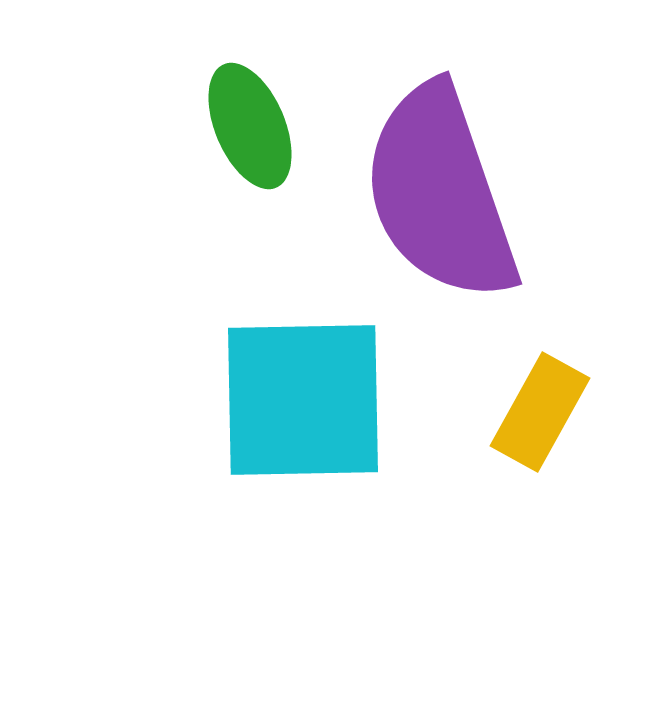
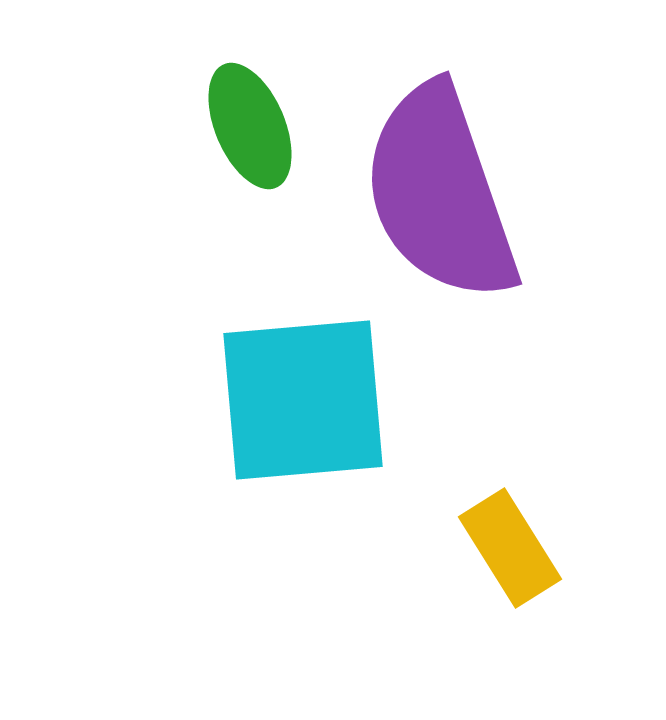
cyan square: rotated 4 degrees counterclockwise
yellow rectangle: moved 30 px left, 136 px down; rotated 61 degrees counterclockwise
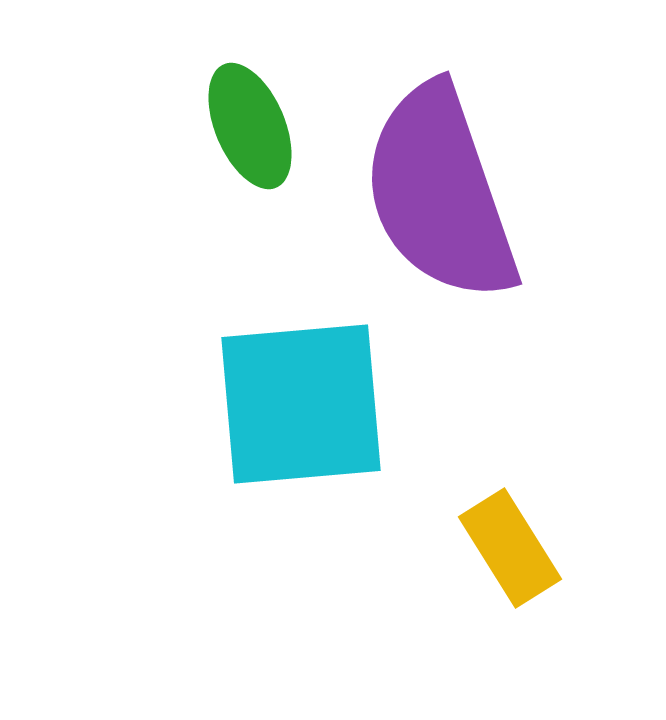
cyan square: moved 2 px left, 4 px down
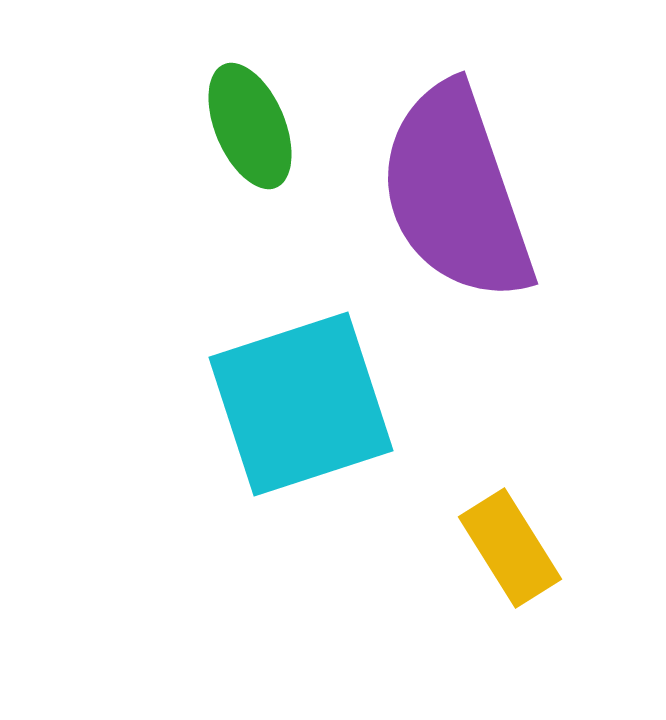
purple semicircle: moved 16 px right
cyan square: rotated 13 degrees counterclockwise
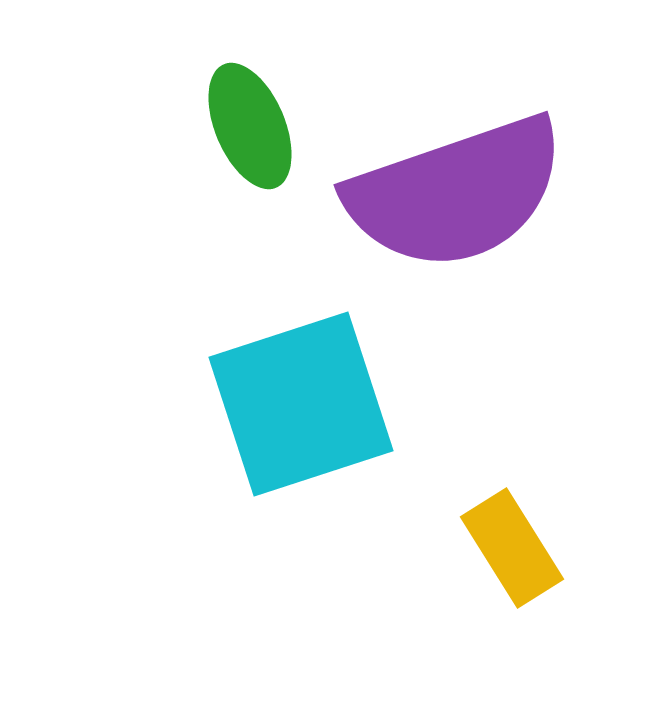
purple semicircle: rotated 90 degrees counterclockwise
yellow rectangle: moved 2 px right
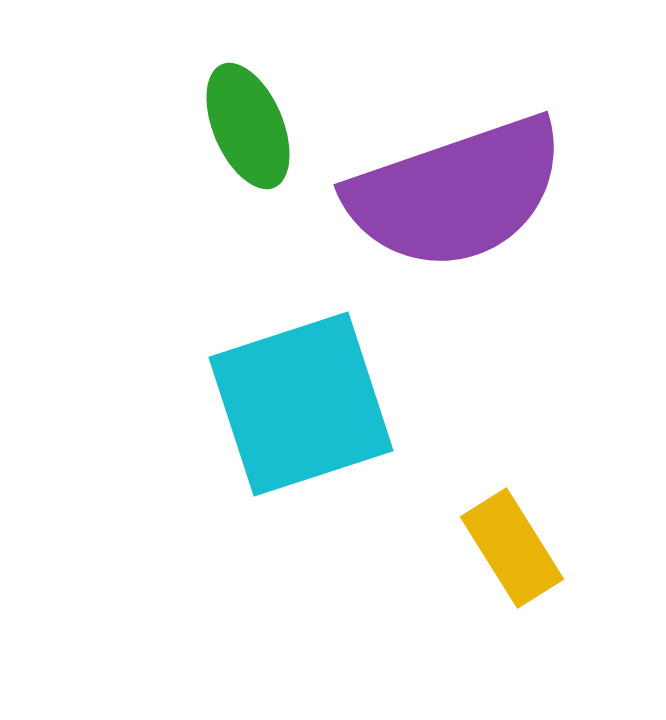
green ellipse: moved 2 px left
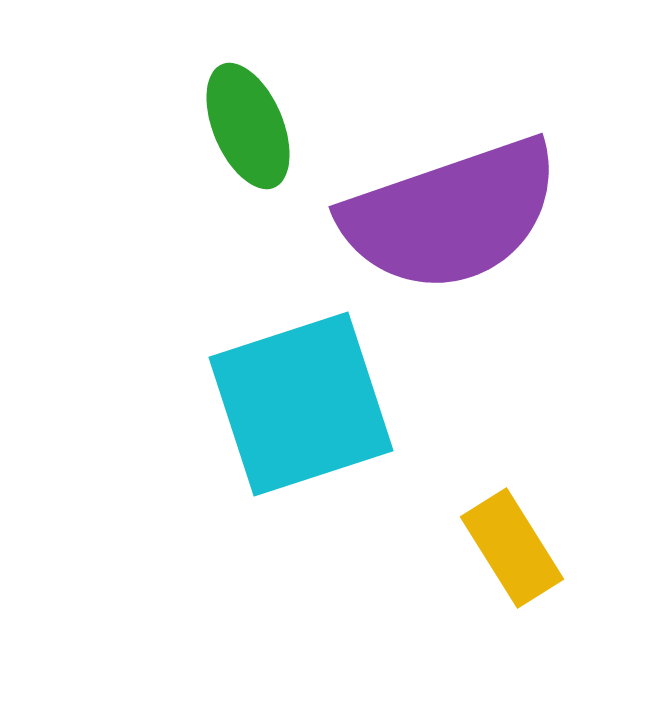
purple semicircle: moved 5 px left, 22 px down
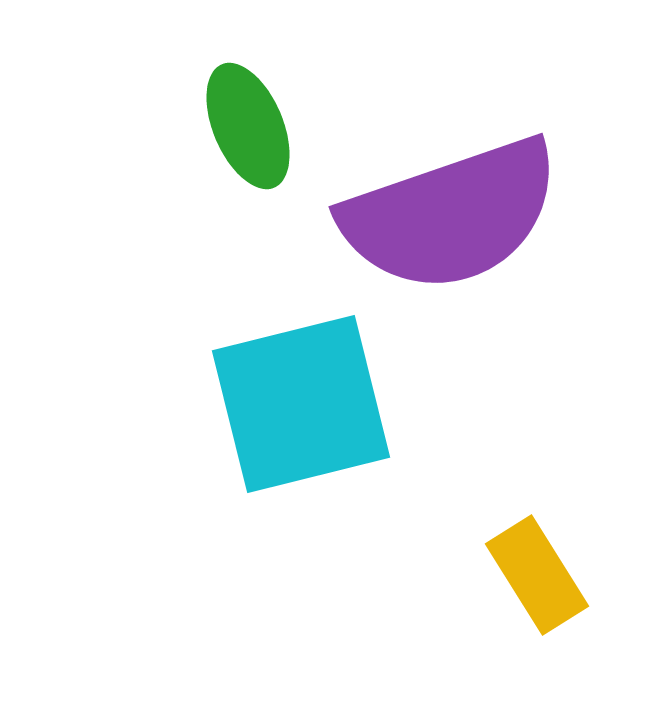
cyan square: rotated 4 degrees clockwise
yellow rectangle: moved 25 px right, 27 px down
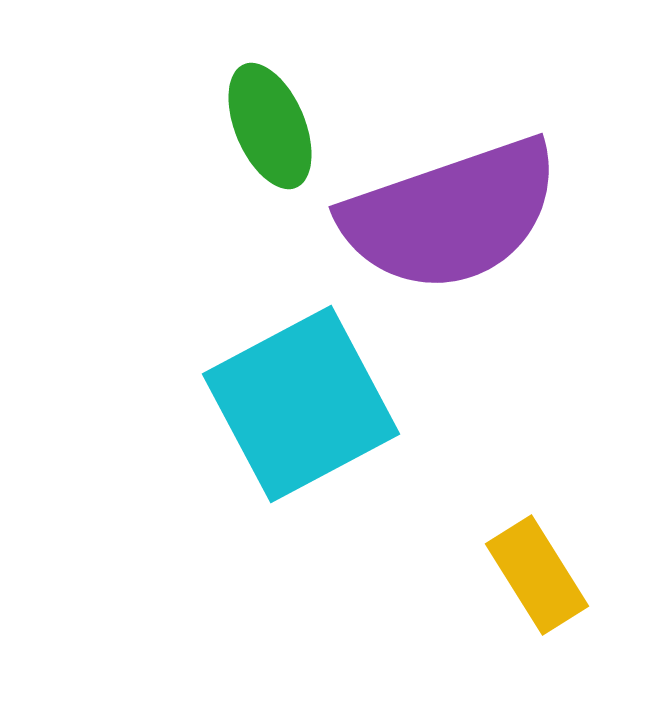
green ellipse: moved 22 px right
cyan square: rotated 14 degrees counterclockwise
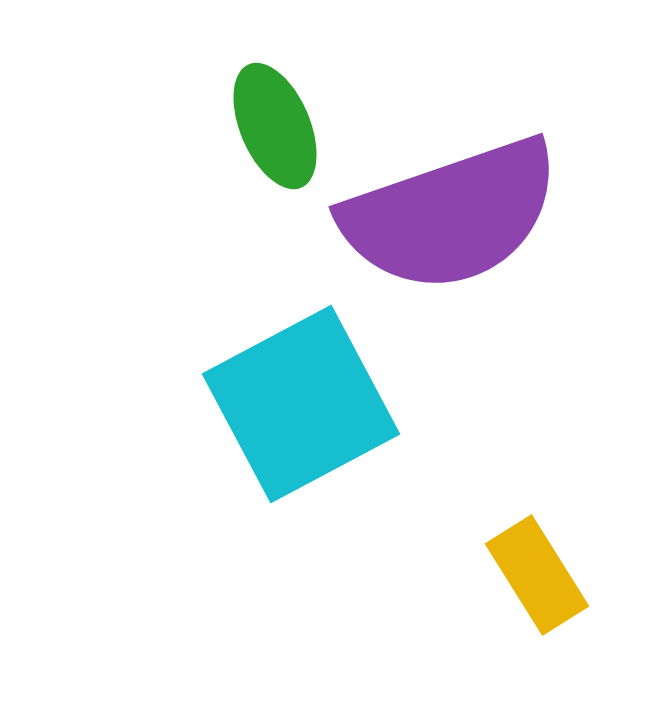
green ellipse: moved 5 px right
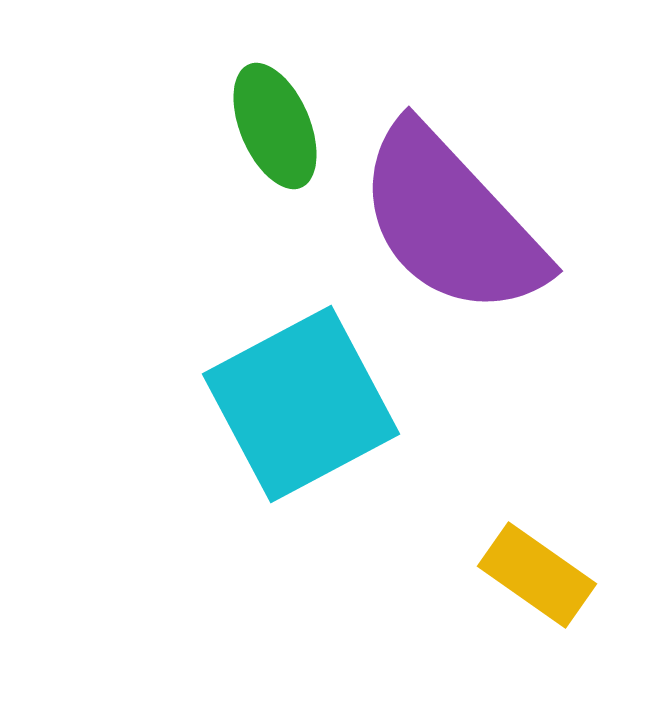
purple semicircle: moved 6 px down; rotated 66 degrees clockwise
yellow rectangle: rotated 23 degrees counterclockwise
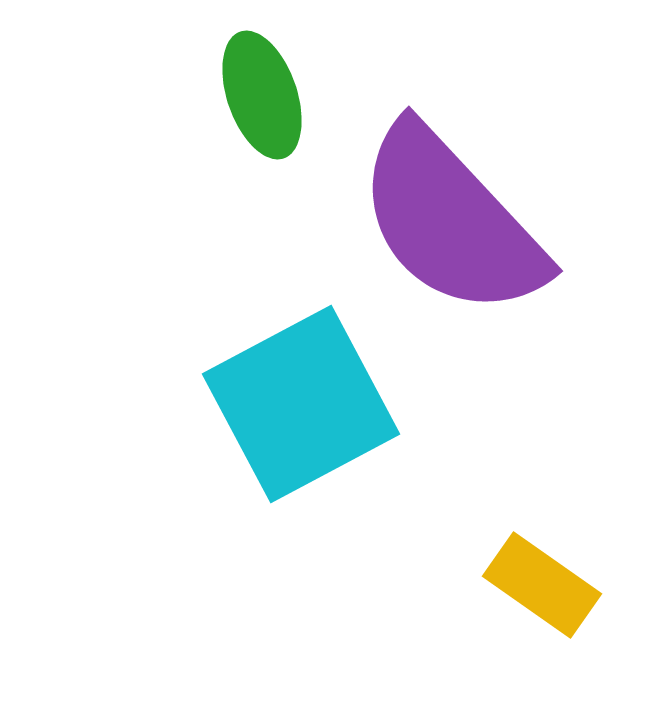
green ellipse: moved 13 px left, 31 px up; rotated 4 degrees clockwise
yellow rectangle: moved 5 px right, 10 px down
